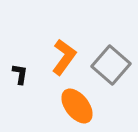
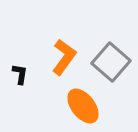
gray square: moved 3 px up
orange ellipse: moved 6 px right
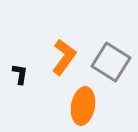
gray square: rotated 9 degrees counterclockwise
orange ellipse: rotated 48 degrees clockwise
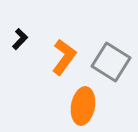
black L-shape: moved 35 px up; rotated 35 degrees clockwise
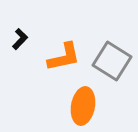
orange L-shape: rotated 42 degrees clockwise
gray square: moved 1 px right, 1 px up
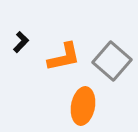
black L-shape: moved 1 px right, 3 px down
gray square: rotated 9 degrees clockwise
